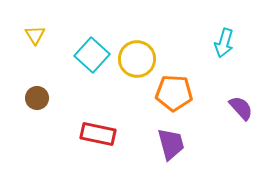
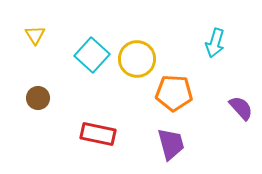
cyan arrow: moved 9 px left
brown circle: moved 1 px right
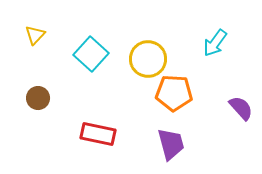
yellow triangle: rotated 15 degrees clockwise
cyan arrow: rotated 20 degrees clockwise
cyan square: moved 1 px left, 1 px up
yellow circle: moved 11 px right
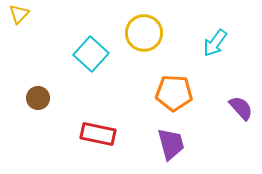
yellow triangle: moved 16 px left, 21 px up
yellow circle: moved 4 px left, 26 px up
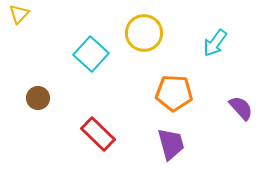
red rectangle: rotated 32 degrees clockwise
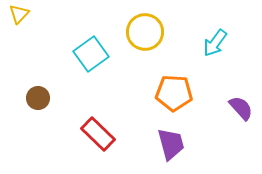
yellow circle: moved 1 px right, 1 px up
cyan square: rotated 12 degrees clockwise
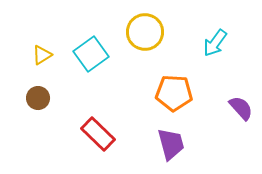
yellow triangle: moved 23 px right, 41 px down; rotated 15 degrees clockwise
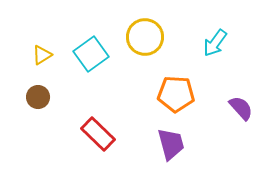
yellow circle: moved 5 px down
orange pentagon: moved 2 px right, 1 px down
brown circle: moved 1 px up
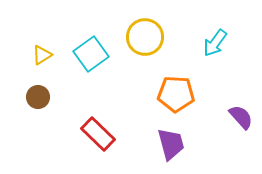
purple semicircle: moved 9 px down
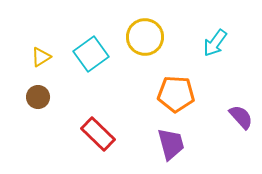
yellow triangle: moved 1 px left, 2 px down
